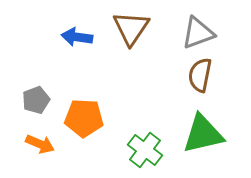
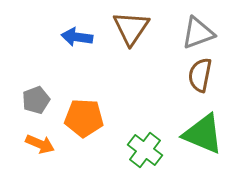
green triangle: rotated 36 degrees clockwise
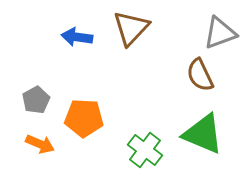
brown triangle: rotated 9 degrees clockwise
gray triangle: moved 22 px right
brown semicircle: rotated 36 degrees counterclockwise
gray pentagon: rotated 8 degrees counterclockwise
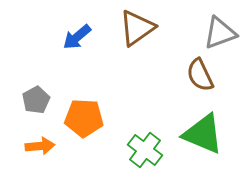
brown triangle: moved 6 px right; rotated 12 degrees clockwise
blue arrow: rotated 48 degrees counterclockwise
orange arrow: moved 2 px down; rotated 28 degrees counterclockwise
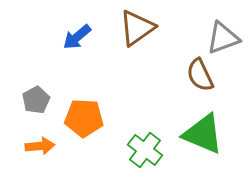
gray triangle: moved 3 px right, 5 px down
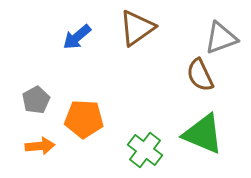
gray triangle: moved 2 px left
orange pentagon: moved 1 px down
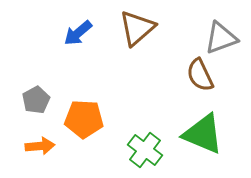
brown triangle: rotated 6 degrees counterclockwise
blue arrow: moved 1 px right, 4 px up
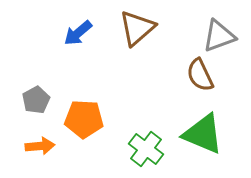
gray triangle: moved 2 px left, 2 px up
green cross: moved 1 px right, 1 px up
